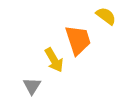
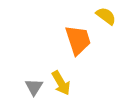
yellow arrow: moved 7 px right, 23 px down
gray triangle: moved 2 px right, 1 px down
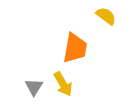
orange trapezoid: moved 3 px left, 8 px down; rotated 28 degrees clockwise
yellow arrow: moved 2 px right, 1 px down
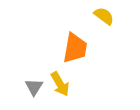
yellow semicircle: moved 2 px left
yellow arrow: moved 3 px left
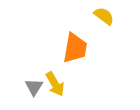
yellow arrow: moved 5 px left
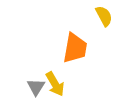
yellow semicircle: rotated 25 degrees clockwise
gray triangle: moved 2 px right
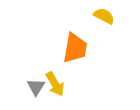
yellow semicircle: rotated 35 degrees counterclockwise
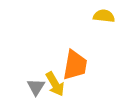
yellow semicircle: rotated 20 degrees counterclockwise
orange trapezoid: moved 17 px down
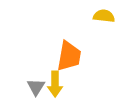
orange trapezoid: moved 6 px left, 9 px up
yellow arrow: rotated 30 degrees clockwise
